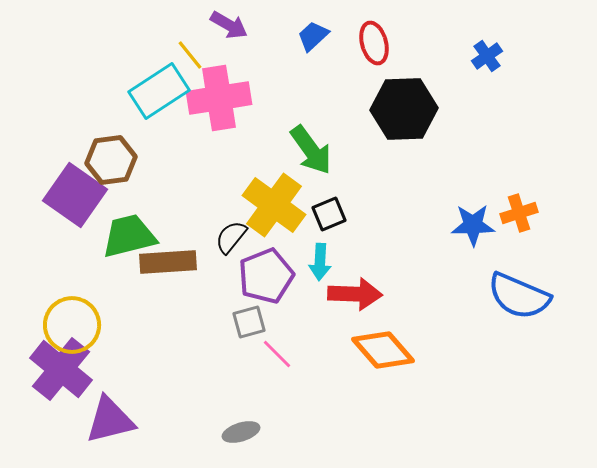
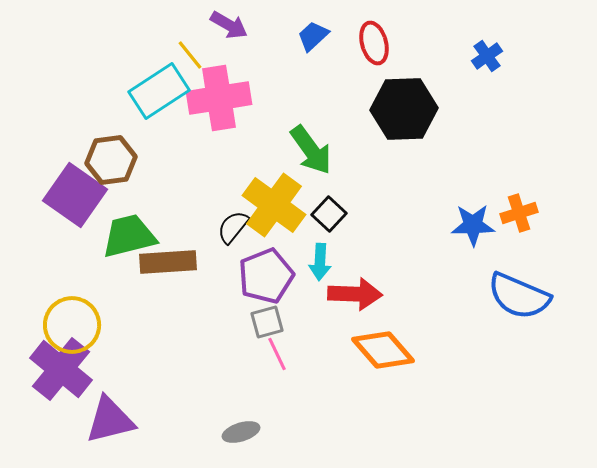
black square: rotated 24 degrees counterclockwise
black semicircle: moved 2 px right, 10 px up
gray square: moved 18 px right
pink line: rotated 20 degrees clockwise
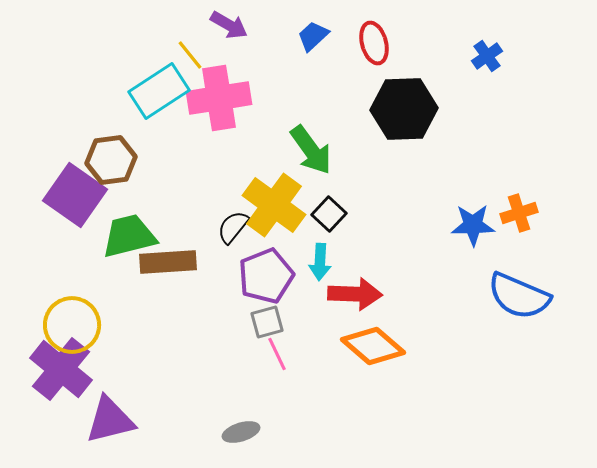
orange diamond: moved 10 px left, 4 px up; rotated 8 degrees counterclockwise
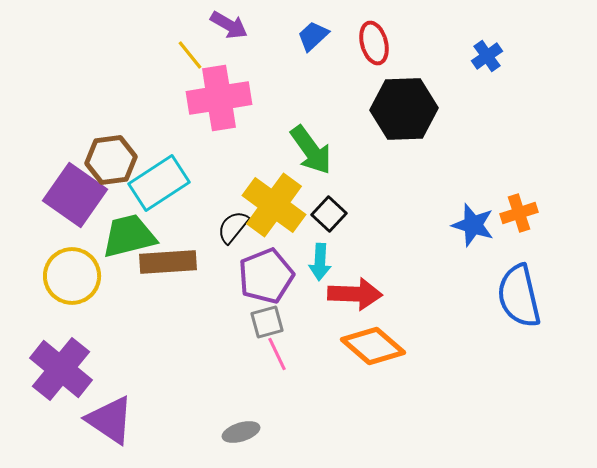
cyan rectangle: moved 92 px down
blue star: rotated 18 degrees clockwise
blue semicircle: rotated 54 degrees clockwise
yellow circle: moved 49 px up
purple triangle: rotated 48 degrees clockwise
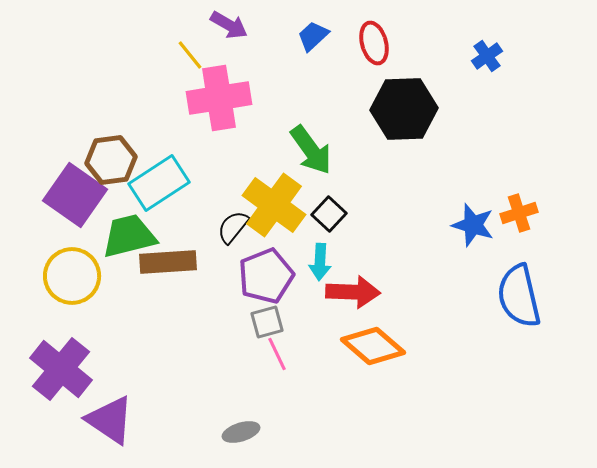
red arrow: moved 2 px left, 2 px up
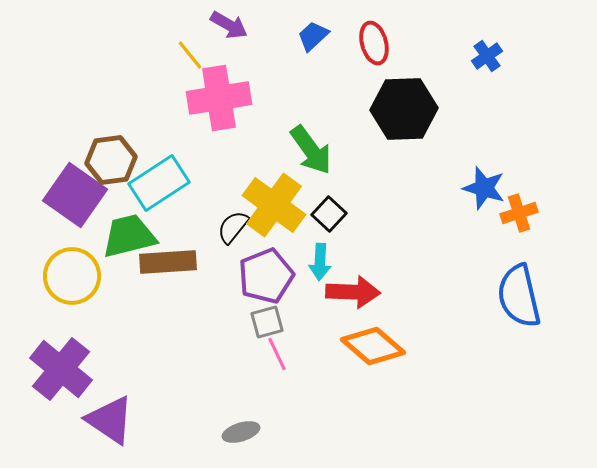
blue star: moved 11 px right, 37 px up
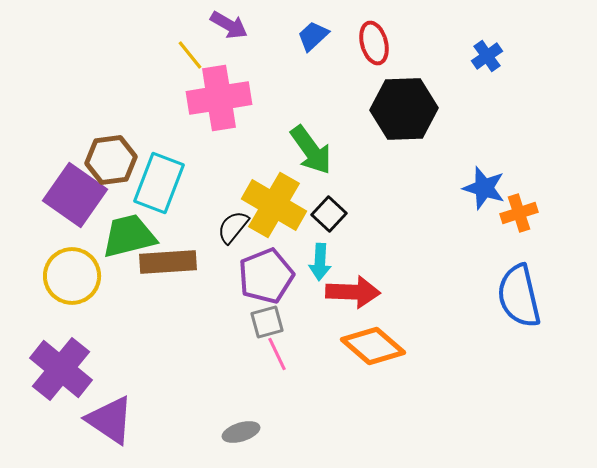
cyan rectangle: rotated 36 degrees counterclockwise
yellow cross: rotated 6 degrees counterclockwise
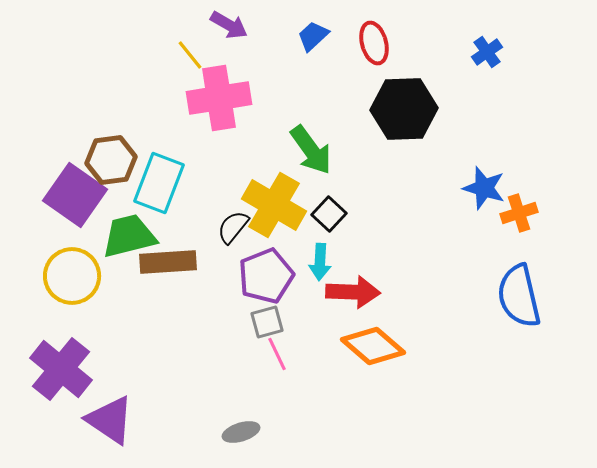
blue cross: moved 4 px up
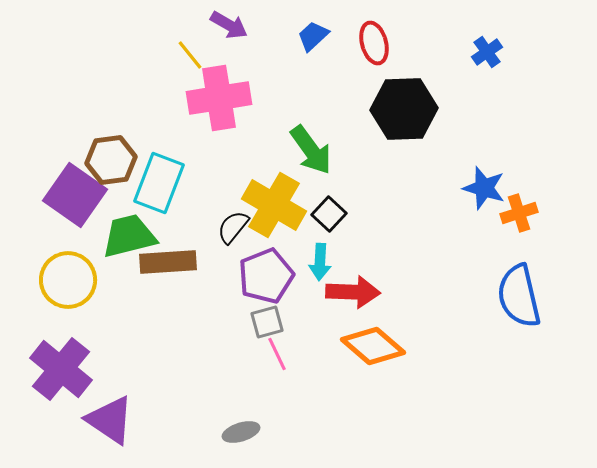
yellow circle: moved 4 px left, 4 px down
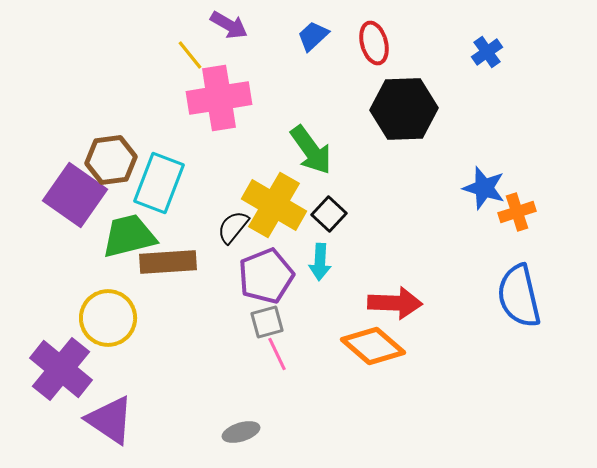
orange cross: moved 2 px left, 1 px up
yellow circle: moved 40 px right, 38 px down
red arrow: moved 42 px right, 11 px down
